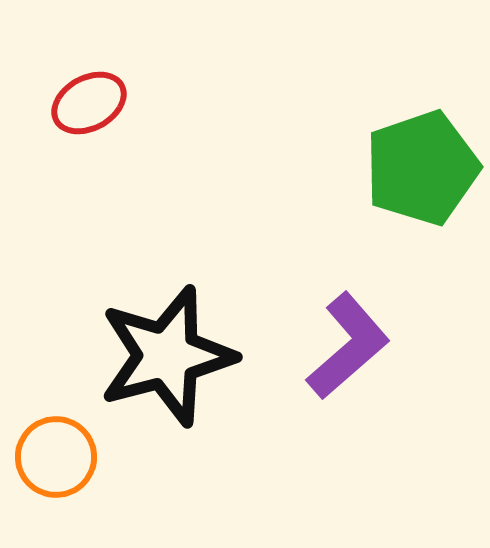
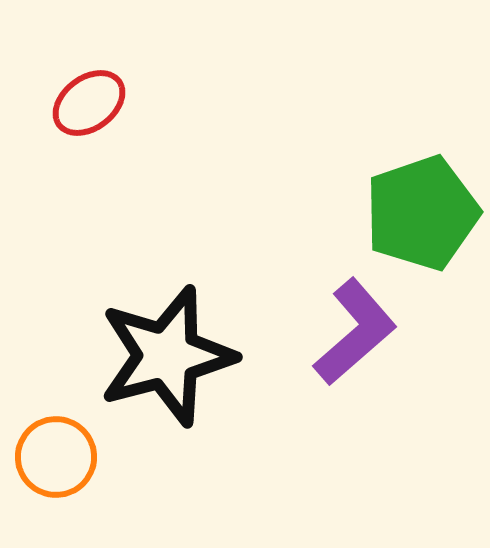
red ellipse: rotated 8 degrees counterclockwise
green pentagon: moved 45 px down
purple L-shape: moved 7 px right, 14 px up
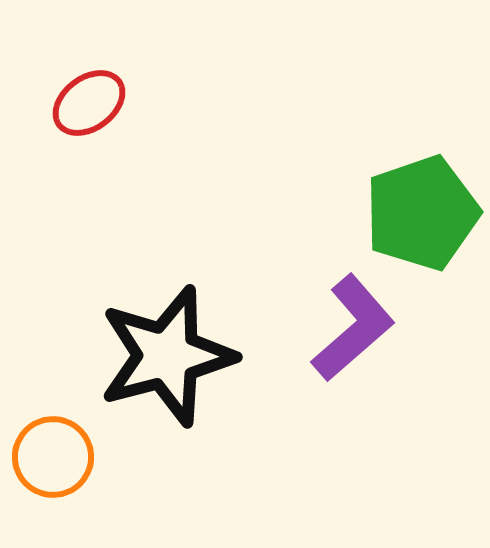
purple L-shape: moved 2 px left, 4 px up
orange circle: moved 3 px left
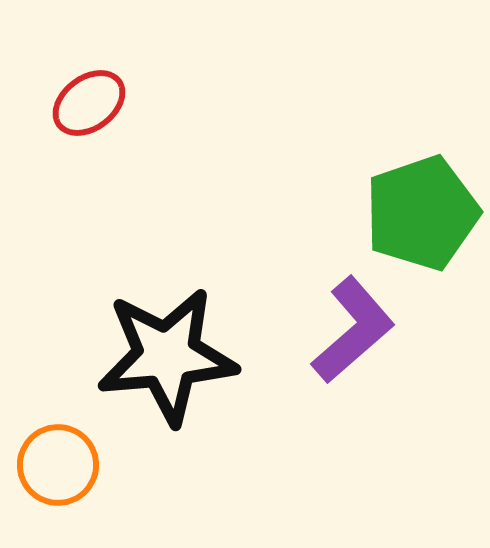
purple L-shape: moved 2 px down
black star: rotated 10 degrees clockwise
orange circle: moved 5 px right, 8 px down
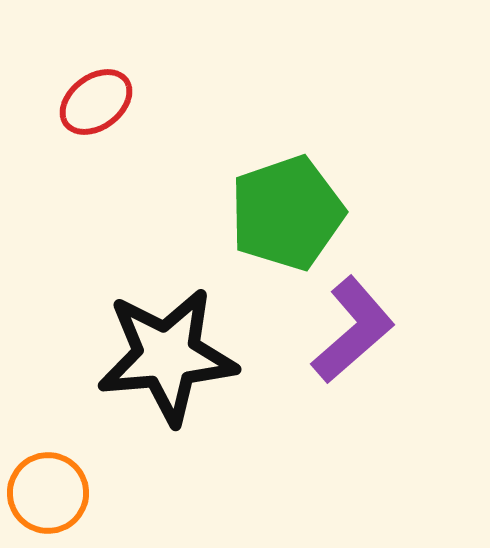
red ellipse: moved 7 px right, 1 px up
green pentagon: moved 135 px left
orange circle: moved 10 px left, 28 px down
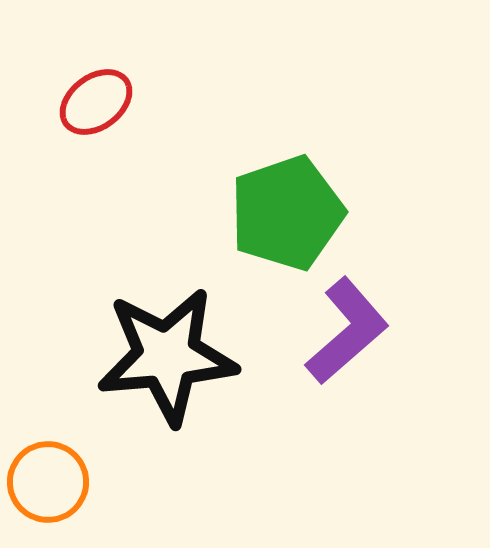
purple L-shape: moved 6 px left, 1 px down
orange circle: moved 11 px up
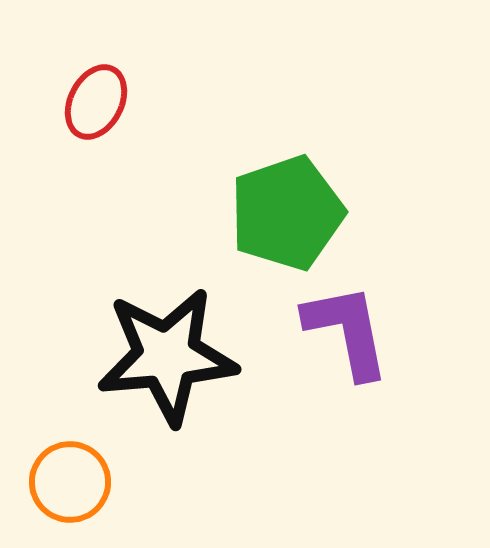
red ellipse: rotated 26 degrees counterclockwise
purple L-shape: rotated 60 degrees counterclockwise
orange circle: moved 22 px right
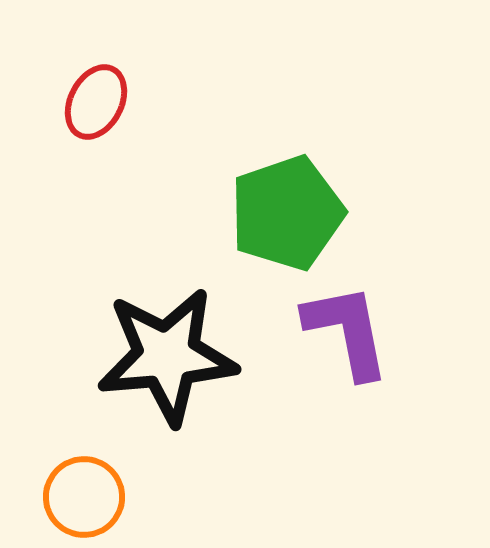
orange circle: moved 14 px right, 15 px down
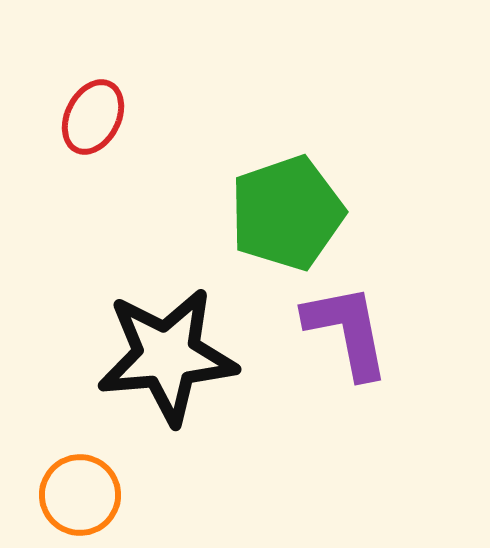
red ellipse: moved 3 px left, 15 px down
orange circle: moved 4 px left, 2 px up
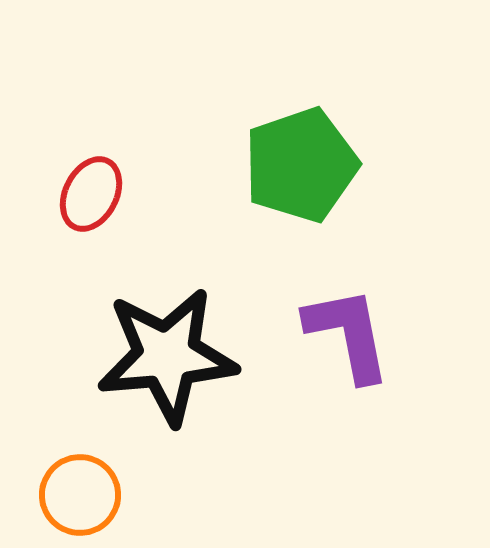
red ellipse: moved 2 px left, 77 px down
green pentagon: moved 14 px right, 48 px up
purple L-shape: moved 1 px right, 3 px down
